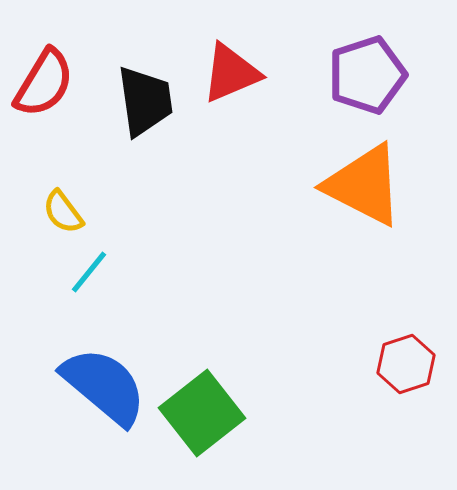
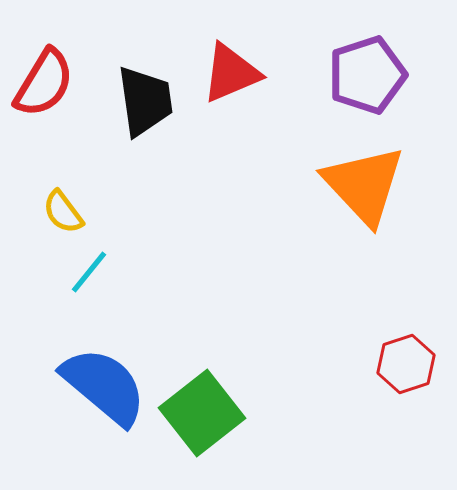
orange triangle: rotated 20 degrees clockwise
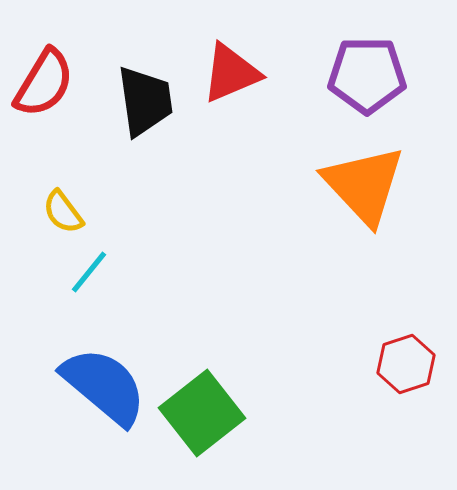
purple pentagon: rotated 18 degrees clockwise
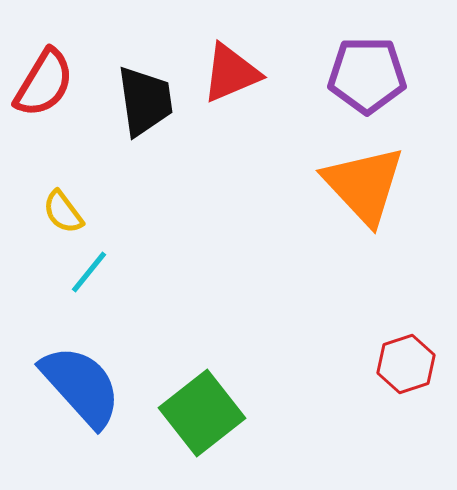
blue semicircle: moved 23 px left; rotated 8 degrees clockwise
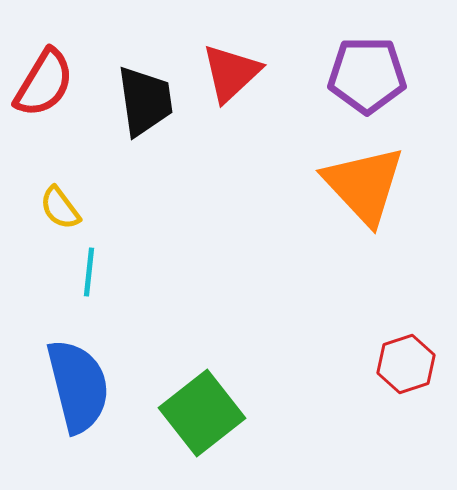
red triangle: rotated 20 degrees counterclockwise
yellow semicircle: moved 3 px left, 4 px up
cyan line: rotated 33 degrees counterclockwise
blue semicircle: moved 3 px left; rotated 28 degrees clockwise
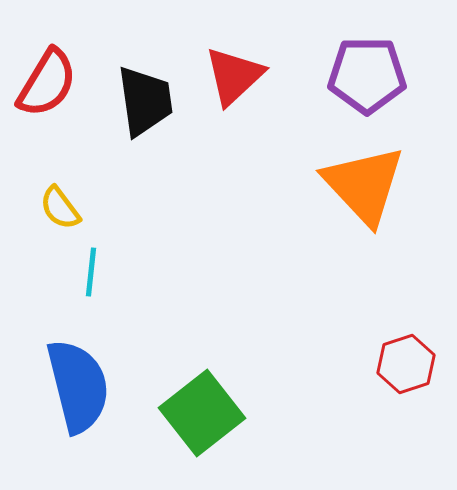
red triangle: moved 3 px right, 3 px down
red semicircle: moved 3 px right
cyan line: moved 2 px right
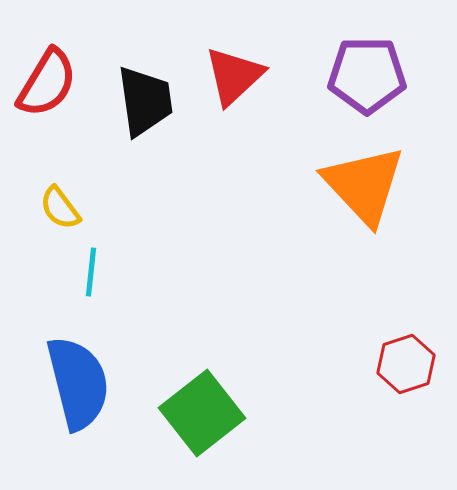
blue semicircle: moved 3 px up
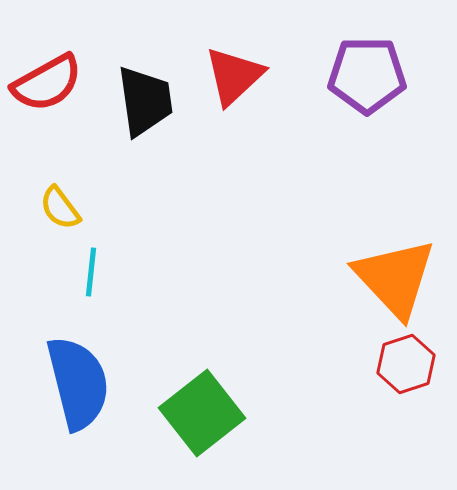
red semicircle: rotated 30 degrees clockwise
orange triangle: moved 31 px right, 93 px down
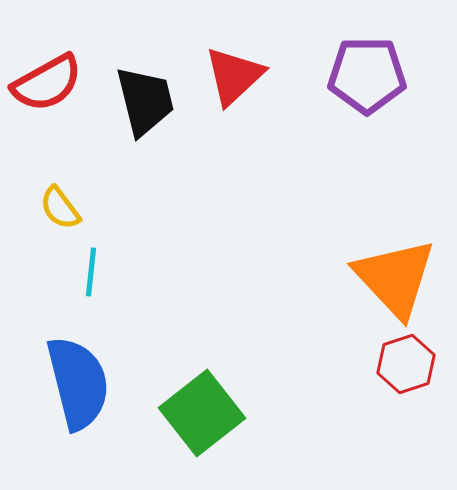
black trapezoid: rotated 6 degrees counterclockwise
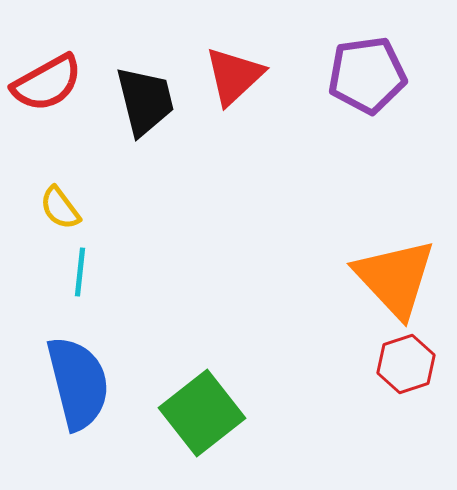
purple pentagon: rotated 8 degrees counterclockwise
cyan line: moved 11 px left
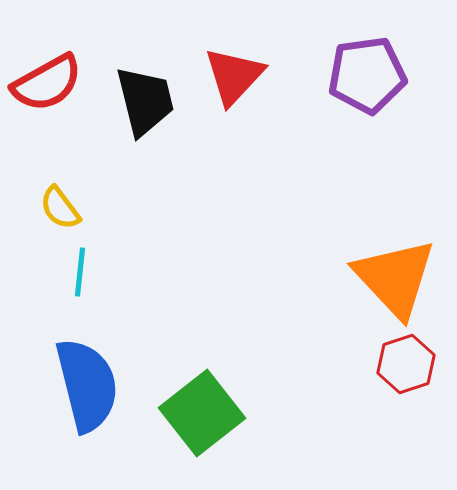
red triangle: rotated 4 degrees counterclockwise
blue semicircle: moved 9 px right, 2 px down
